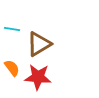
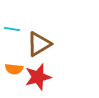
orange semicircle: moved 2 px right, 1 px down; rotated 132 degrees clockwise
red star: rotated 20 degrees counterclockwise
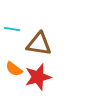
brown triangle: rotated 40 degrees clockwise
orange semicircle: rotated 30 degrees clockwise
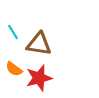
cyan line: moved 1 px right, 3 px down; rotated 49 degrees clockwise
red star: moved 1 px right, 1 px down
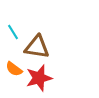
brown triangle: moved 2 px left, 3 px down
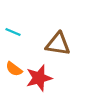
cyan line: rotated 35 degrees counterclockwise
brown triangle: moved 21 px right, 3 px up
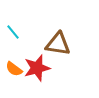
cyan line: rotated 28 degrees clockwise
red star: moved 2 px left, 10 px up
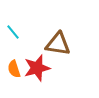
orange semicircle: rotated 36 degrees clockwise
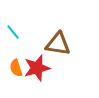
orange semicircle: moved 2 px right, 1 px up
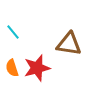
brown triangle: moved 11 px right
orange semicircle: moved 4 px left
